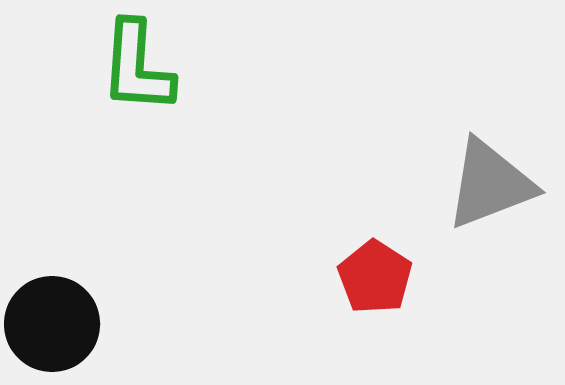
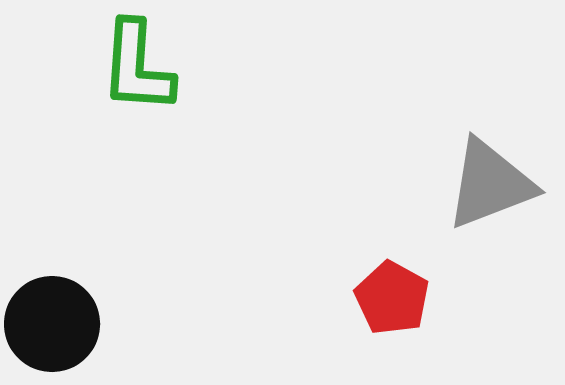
red pentagon: moved 17 px right, 21 px down; rotated 4 degrees counterclockwise
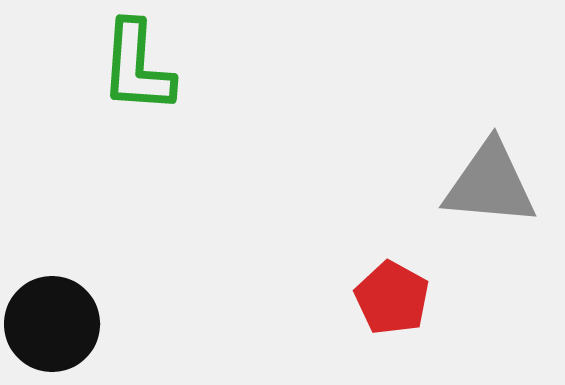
gray triangle: rotated 26 degrees clockwise
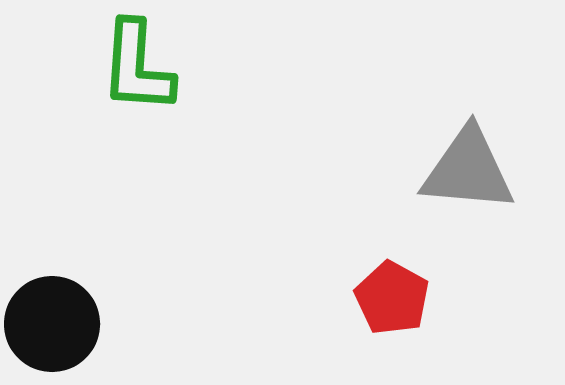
gray triangle: moved 22 px left, 14 px up
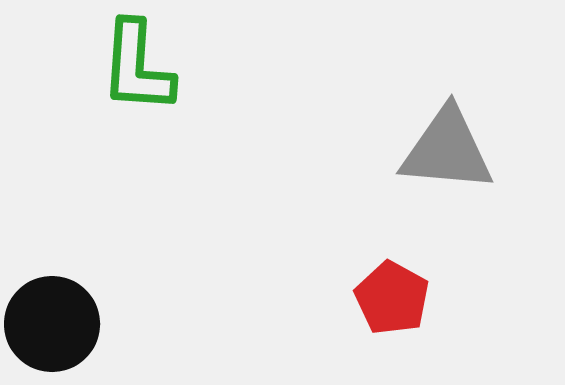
gray triangle: moved 21 px left, 20 px up
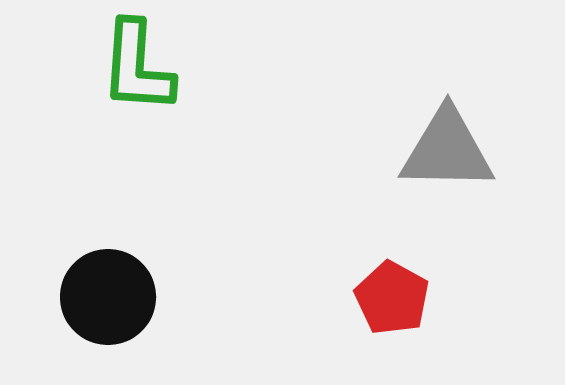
gray triangle: rotated 4 degrees counterclockwise
black circle: moved 56 px right, 27 px up
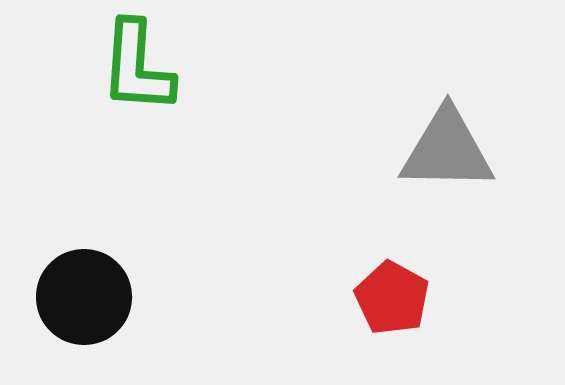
black circle: moved 24 px left
